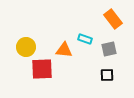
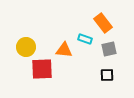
orange rectangle: moved 10 px left, 4 px down
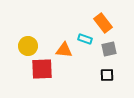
yellow circle: moved 2 px right, 1 px up
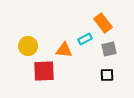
cyan rectangle: rotated 48 degrees counterclockwise
red square: moved 2 px right, 2 px down
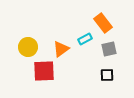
yellow circle: moved 1 px down
orange triangle: moved 3 px left, 1 px up; rotated 42 degrees counterclockwise
